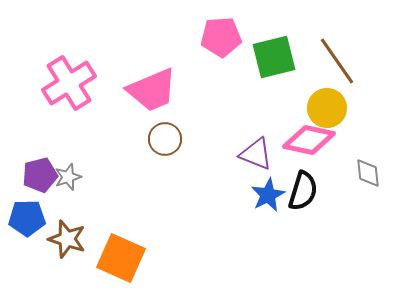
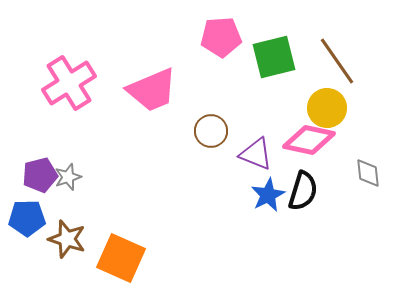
brown circle: moved 46 px right, 8 px up
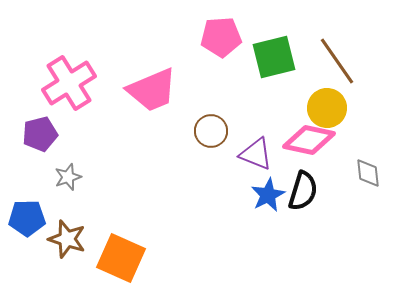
purple pentagon: moved 41 px up
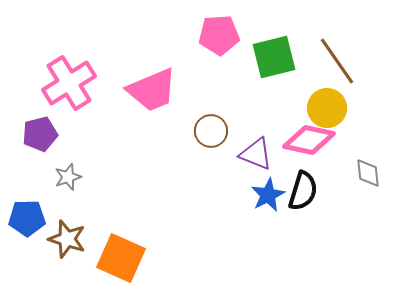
pink pentagon: moved 2 px left, 2 px up
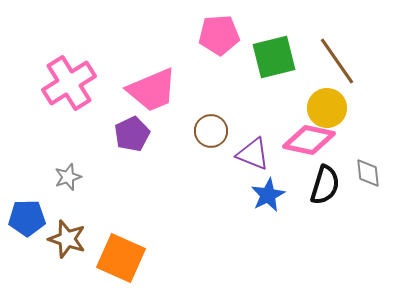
purple pentagon: moved 92 px right; rotated 12 degrees counterclockwise
purple triangle: moved 3 px left
black semicircle: moved 22 px right, 6 px up
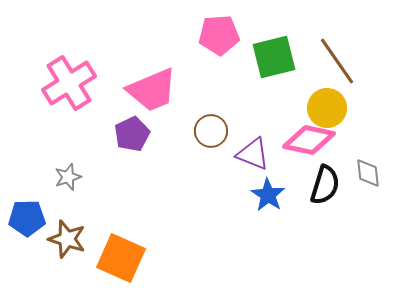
blue star: rotated 12 degrees counterclockwise
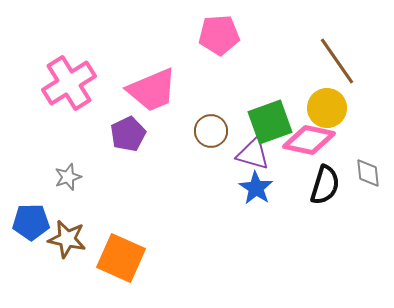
green square: moved 4 px left, 65 px down; rotated 6 degrees counterclockwise
purple pentagon: moved 4 px left
purple triangle: rotated 6 degrees counterclockwise
blue star: moved 12 px left, 7 px up
blue pentagon: moved 4 px right, 4 px down
brown star: rotated 6 degrees counterclockwise
